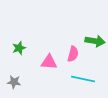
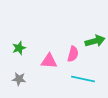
green arrow: rotated 24 degrees counterclockwise
pink triangle: moved 1 px up
gray star: moved 5 px right, 3 px up
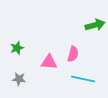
green arrow: moved 16 px up
green star: moved 2 px left
pink triangle: moved 1 px down
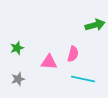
gray star: moved 1 px left; rotated 24 degrees counterclockwise
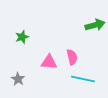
green star: moved 5 px right, 11 px up
pink semicircle: moved 1 px left, 3 px down; rotated 28 degrees counterclockwise
gray star: rotated 24 degrees counterclockwise
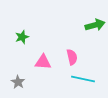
pink triangle: moved 6 px left
gray star: moved 3 px down
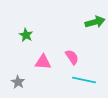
green arrow: moved 3 px up
green star: moved 4 px right, 2 px up; rotated 24 degrees counterclockwise
pink semicircle: rotated 21 degrees counterclockwise
cyan line: moved 1 px right, 1 px down
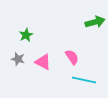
green star: rotated 16 degrees clockwise
pink triangle: rotated 24 degrees clockwise
gray star: moved 23 px up; rotated 16 degrees counterclockwise
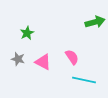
green star: moved 1 px right, 2 px up
